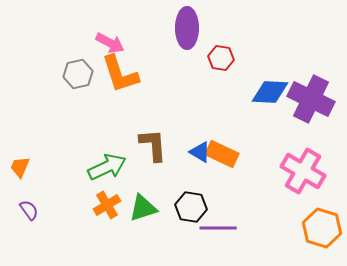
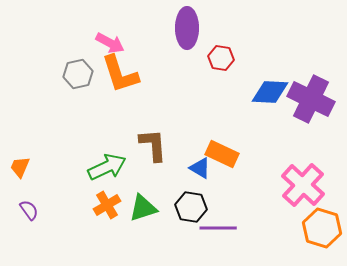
blue triangle: moved 16 px down
pink cross: moved 14 px down; rotated 12 degrees clockwise
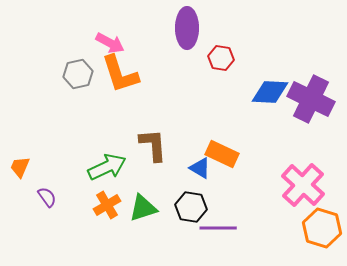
purple semicircle: moved 18 px right, 13 px up
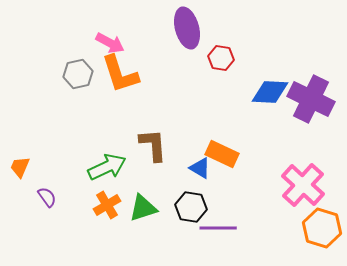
purple ellipse: rotated 15 degrees counterclockwise
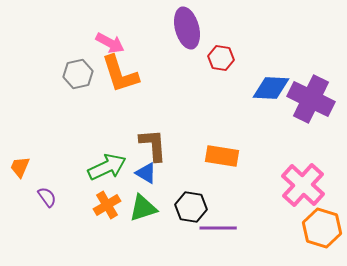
blue diamond: moved 1 px right, 4 px up
orange rectangle: moved 2 px down; rotated 16 degrees counterclockwise
blue triangle: moved 54 px left, 5 px down
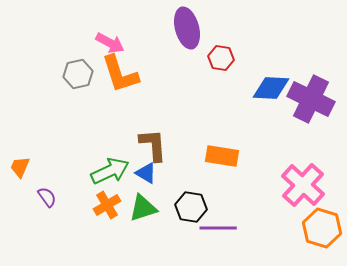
green arrow: moved 3 px right, 4 px down
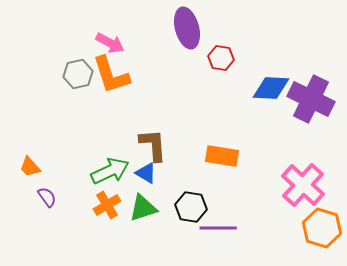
orange L-shape: moved 9 px left, 1 px down
orange trapezoid: moved 10 px right; rotated 65 degrees counterclockwise
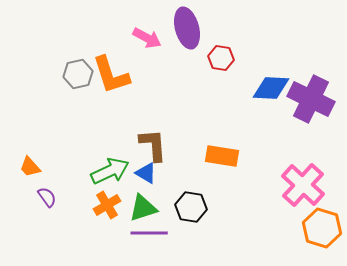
pink arrow: moved 37 px right, 5 px up
purple line: moved 69 px left, 5 px down
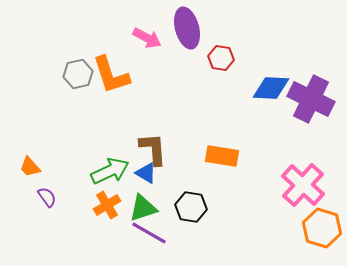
brown L-shape: moved 4 px down
purple line: rotated 30 degrees clockwise
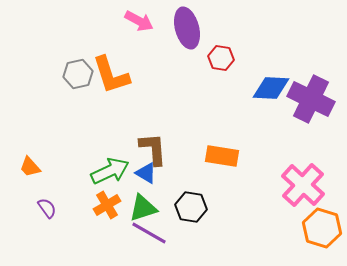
pink arrow: moved 8 px left, 17 px up
purple semicircle: moved 11 px down
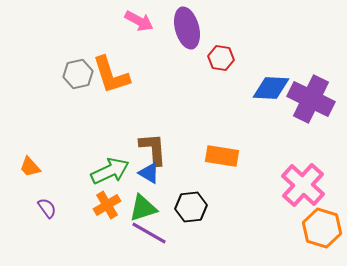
blue triangle: moved 3 px right
black hexagon: rotated 16 degrees counterclockwise
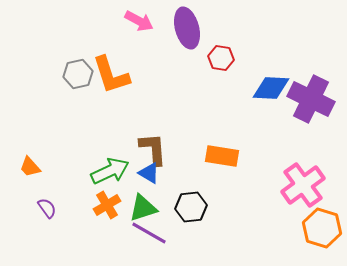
pink cross: rotated 12 degrees clockwise
